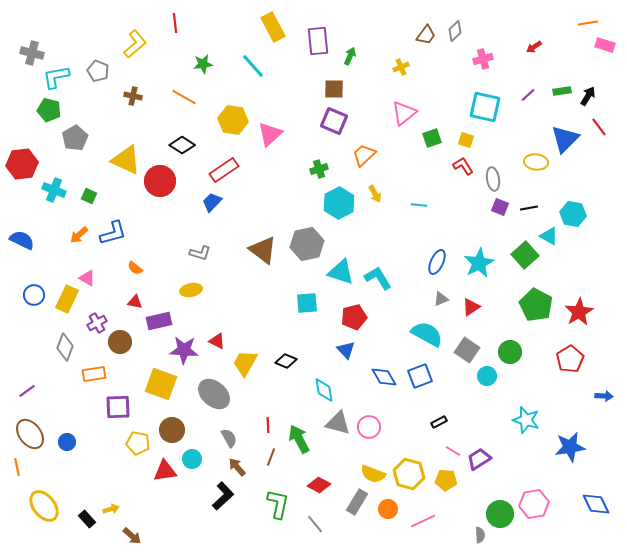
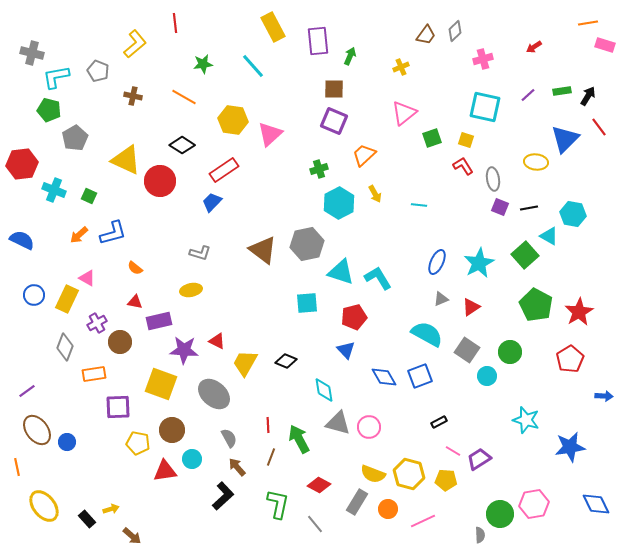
brown ellipse at (30, 434): moved 7 px right, 4 px up
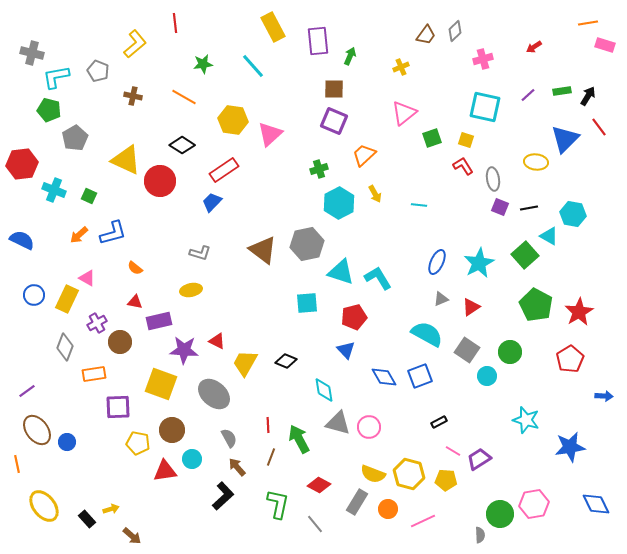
orange line at (17, 467): moved 3 px up
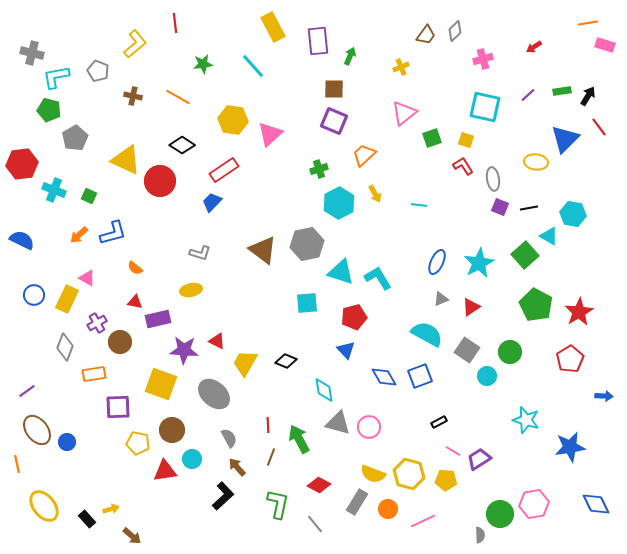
orange line at (184, 97): moved 6 px left
purple rectangle at (159, 321): moved 1 px left, 2 px up
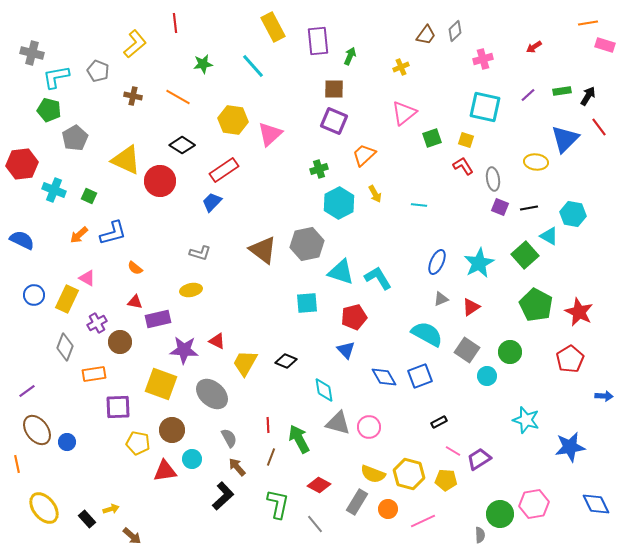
red star at (579, 312): rotated 16 degrees counterclockwise
gray ellipse at (214, 394): moved 2 px left
yellow ellipse at (44, 506): moved 2 px down
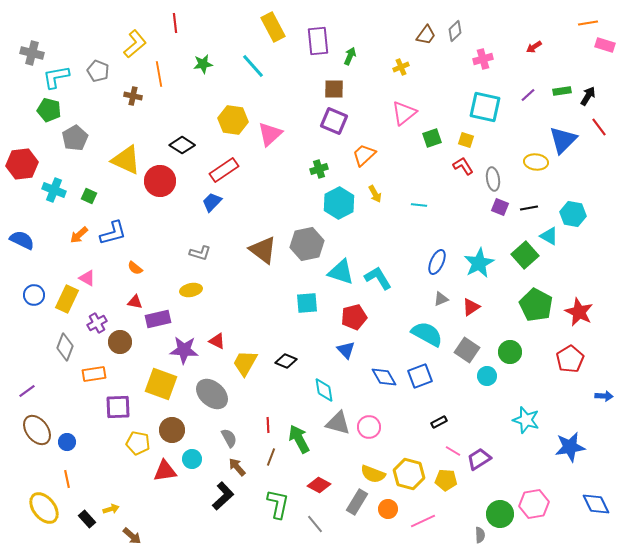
orange line at (178, 97): moved 19 px left, 23 px up; rotated 50 degrees clockwise
blue triangle at (565, 139): moved 2 px left, 1 px down
orange line at (17, 464): moved 50 px right, 15 px down
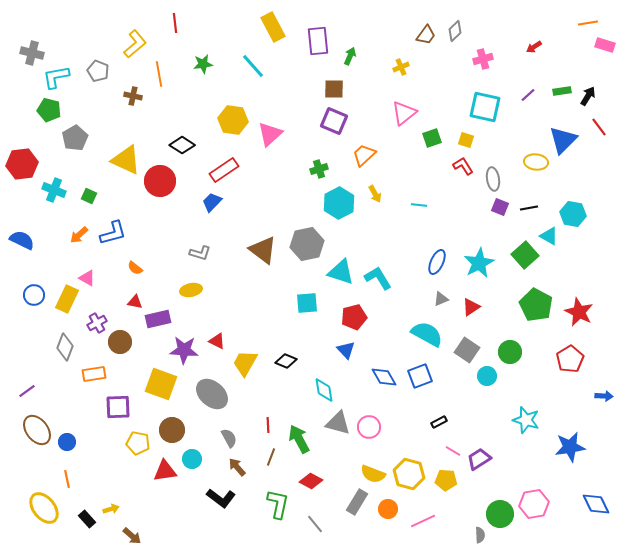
red diamond at (319, 485): moved 8 px left, 4 px up
black L-shape at (223, 496): moved 2 px left, 2 px down; rotated 80 degrees clockwise
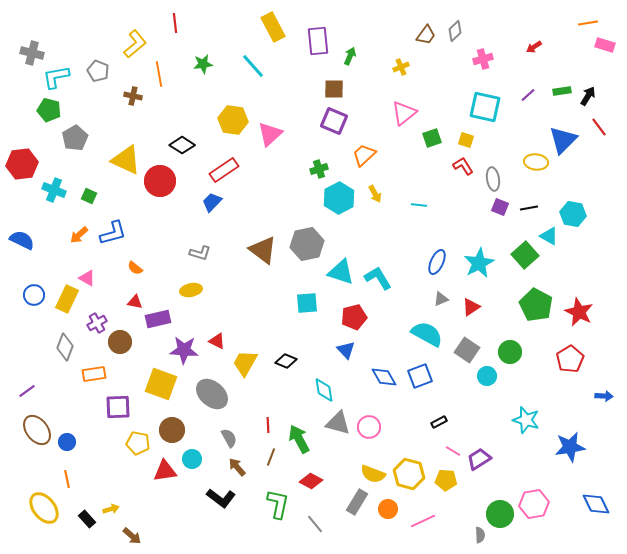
cyan hexagon at (339, 203): moved 5 px up
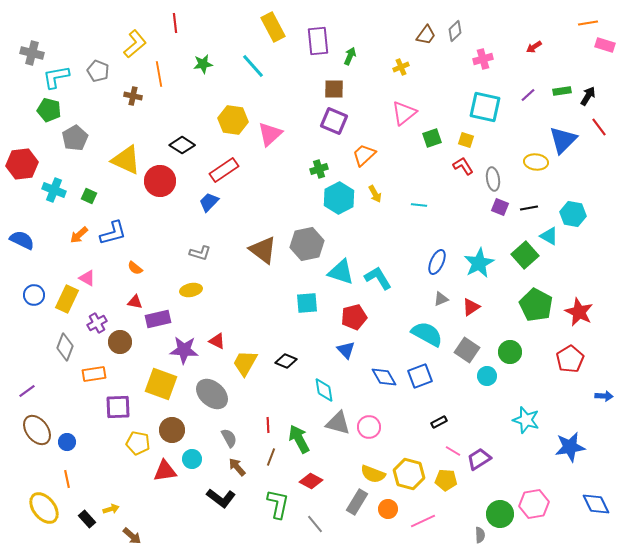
blue trapezoid at (212, 202): moved 3 px left
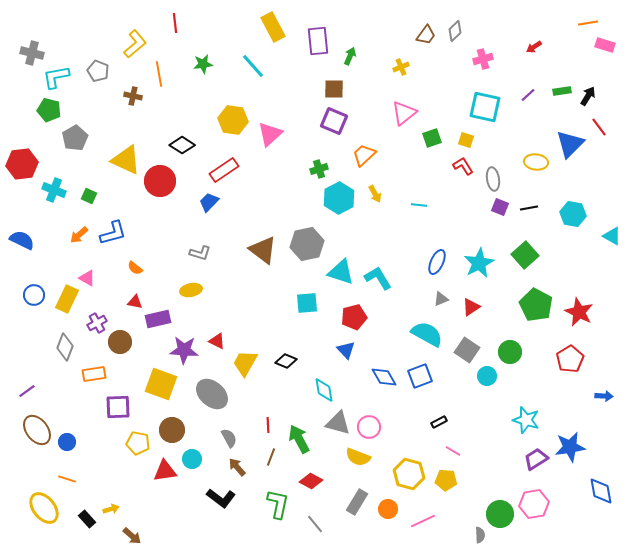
blue triangle at (563, 140): moved 7 px right, 4 px down
cyan triangle at (549, 236): moved 63 px right
purple trapezoid at (479, 459): moved 57 px right
yellow semicircle at (373, 474): moved 15 px left, 17 px up
orange line at (67, 479): rotated 60 degrees counterclockwise
blue diamond at (596, 504): moved 5 px right, 13 px up; rotated 16 degrees clockwise
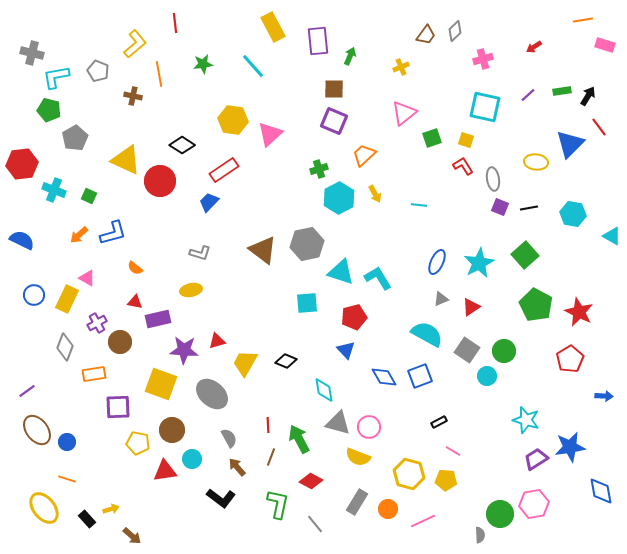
orange line at (588, 23): moved 5 px left, 3 px up
red triangle at (217, 341): rotated 42 degrees counterclockwise
green circle at (510, 352): moved 6 px left, 1 px up
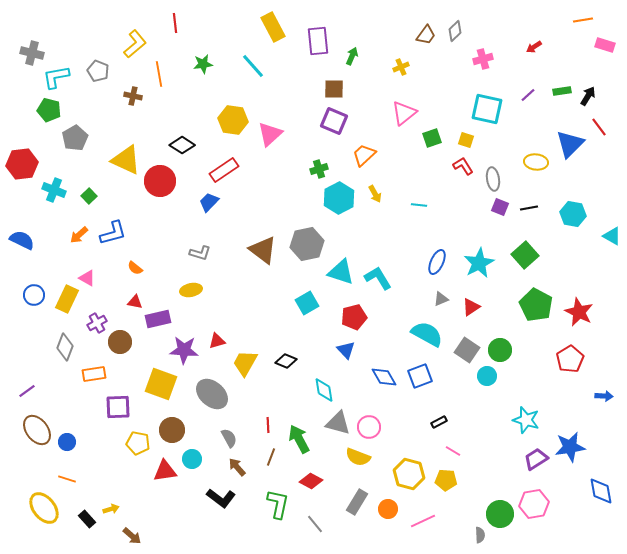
green arrow at (350, 56): moved 2 px right
cyan square at (485, 107): moved 2 px right, 2 px down
green square at (89, 196): rotated 21 degrees clockwise
cyan square at (307, 303): rotated 25 degrees counterclockwise
green circle at (504, 351): moved 4 px left, 1 px up
